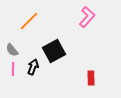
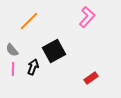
red rectangle: rotated 56 degrees clockwise
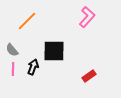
orange line: moved 2 px left
black square: rotated 30 degrees clockwise
red rectangle: moved 2 px left, 2 px up
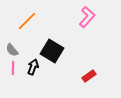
black square: moved 2 px left; rotated 30 degrees clockwise
pink line: moved 1 px up
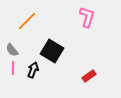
pink L-shape: rotated 25 degrees counterclockwise
black arrow: moved 3 px down
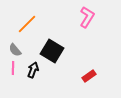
pink L-shape: rotated 15 degrees clockwise
orange line: moved 3 px down
gray semicircle: moved 3 px right
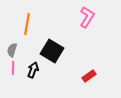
orange line: rotated 35 degrees counterclockwise
gray semicircle: moved 3 px left; rotated 56 degrees clockwise
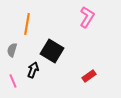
pink line: moved 13 px down; rotated 24 degrees counterclockwise
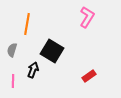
pink line: rotated 24 degrees clockwise
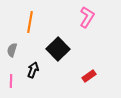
orange line: moved 3 px right, 2 px up
black square: moved 6 px right, 2 px up; rotated 15 degrees clockwise
pink line: moved 2 px left
